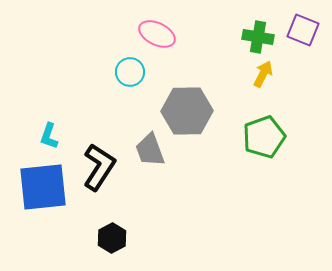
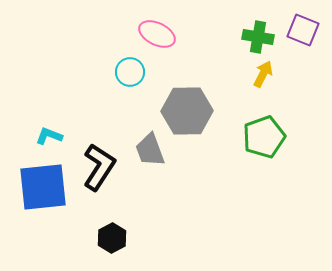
cyan L-shape: rotated 92 degrees clockwise
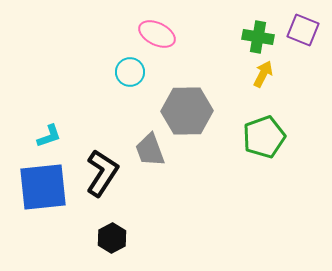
cyan L-shape: rotated 140 degrees clockwise
black L-shape: moved 3 px right, 6 px down
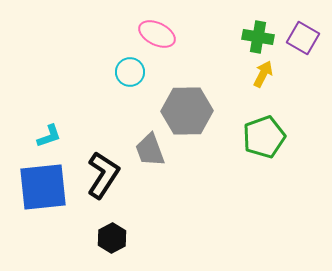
purple square: moved 8 px down; rotated 8 degrees clockwise
black L-shape: moved 1 px right, 2 px down
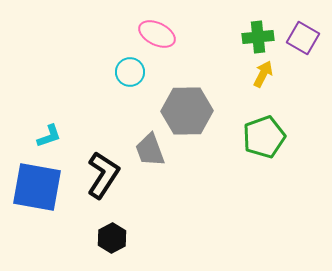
green cross: rotated 16 degrees counterclockwise
blue square: moved 6 px left; rotated 16 degrees clockwise
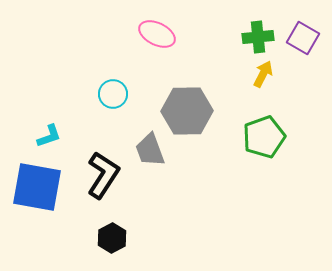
cyan circle: moved 17 px left, 22 px down
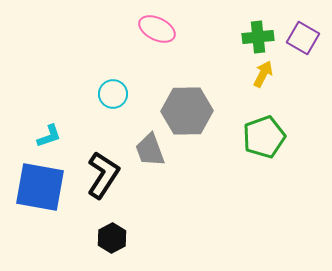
pink ellipse: moved 5 px up
blue square: moved 3 px right
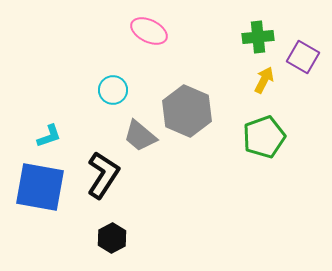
pink ellipse: moved 8 px left, 2 px down
purple square: moved 19 px down
yellow arrow: moved 1 px right, 6 px down
cyan circle: moved 4 px up
gray hexagon: rotated 24 degrees clockwise
gray trapezoid: moved 10 px left, 14 px up; rotated 30 degrees counterclockwise
